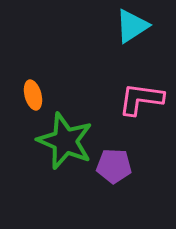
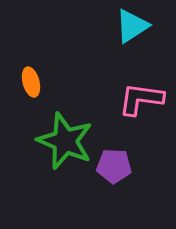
orange ellipse: moved 2 px left, 13 px up
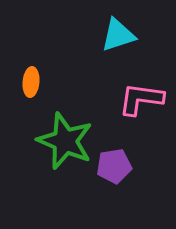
cyan triangle: moved 14 px left, 9 px down; rotated 15 degrees clockwise
orange ellipse: rotated 20 degrees clockwise
purple pentagon: rotated 12 degrees counterclockwise
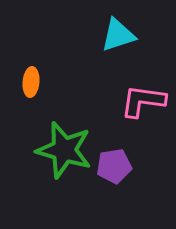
pink L-shape: moved 2 px right, 2 px down
green star: moved 1 px left, 9 px down; rotated 6 degrees counterclockwise
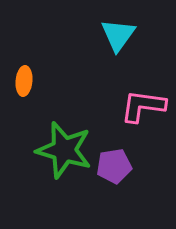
cyan triangle: rotated 36 degrees counterclockwise
orange ellipse: moved 7 px left, 1 px up
pink L-shape: moved 5 px down
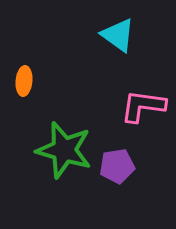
cyan triangle: rotated 30 degrees counterclockwise
purple pentagon: moved 3 px right
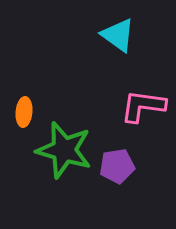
orange ellipse: moved 31 px down
